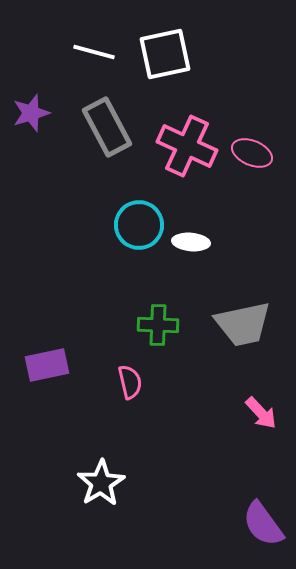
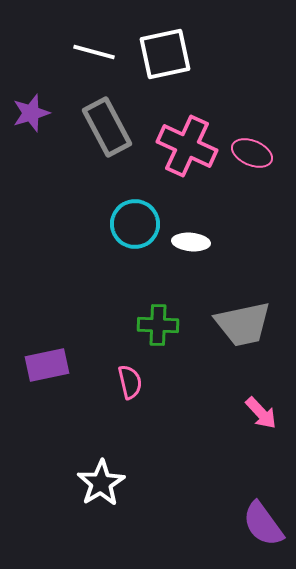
cyan circle: moved 4 px left, 1 px up
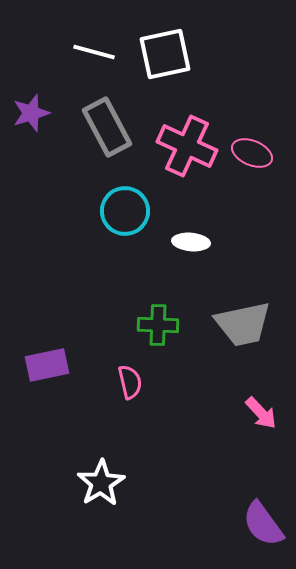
cyan circle: moved 10 px left, 13 px up
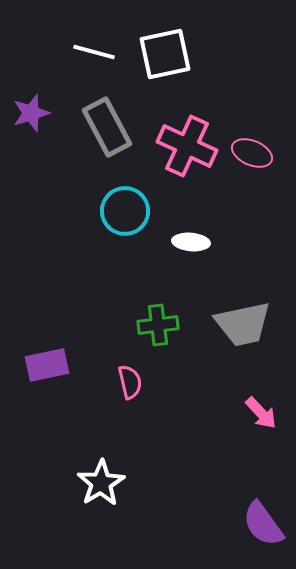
green cross: rotated 9 degrees counterclockwise
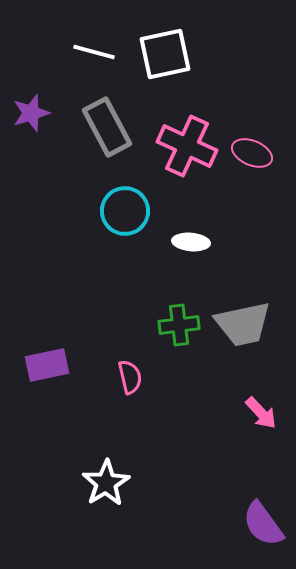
green cross: moved 21 px right
pink semicircle: moved 5 px up
white star: moved 5 px right
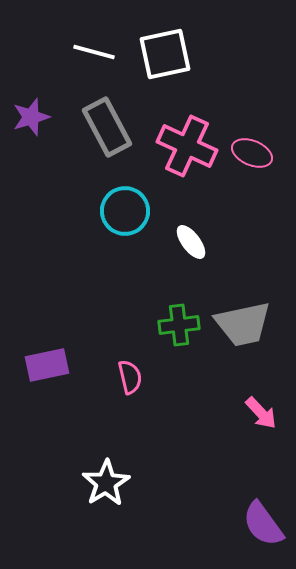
purple star: moved 4 px down
white ellipse: rotated 48 degrees clockwise
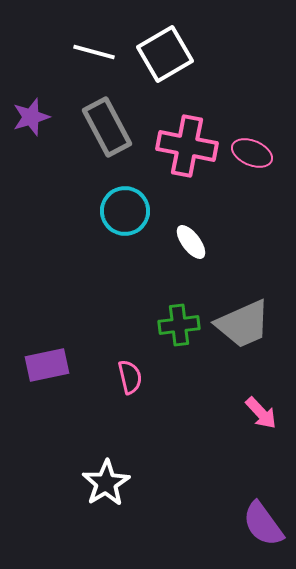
white square: rotated 18 degrees counterclockwise
pink cross: rotated 14 degrees counterclockwise
gray trapezoid: rotated 12 degrees counterclockwise
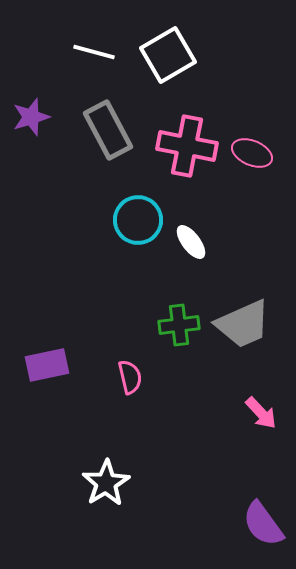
white square: moved 3 px right, 1 px down
gray rectangle: moved 1 px right, 3 px down
cyan circle: moved 13 px right, 9 px down
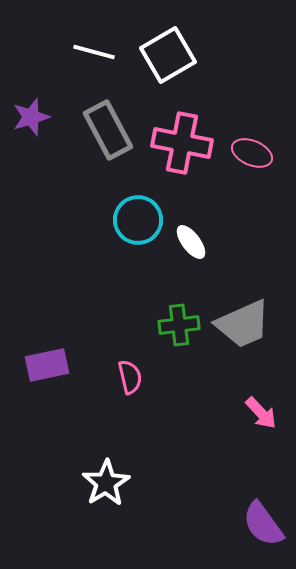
pink cross: moved 5 px left, 3 px up
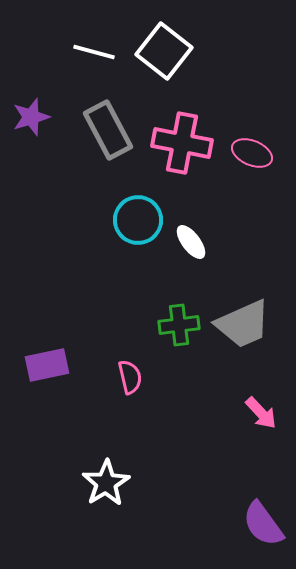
white square: moved 4 px left, 4 px up; rotated 22 degrees counterclockwise
